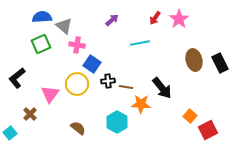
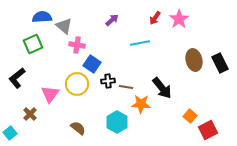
green square: moved 8 px left
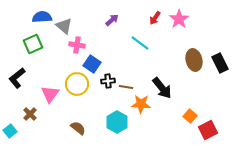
cyan line: rotated 48 degrees clockwise
cyan square: moved 2 px up
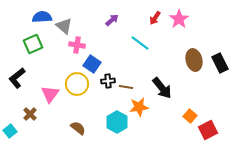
orange star: moved 2 px left, 3 px down; rotated 12 degrees counterclockwise
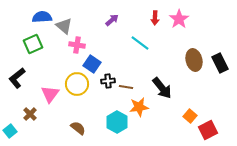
red arrow: rotated 32 degrees counterclockwise
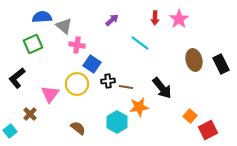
black rectangle: moved 1 px right, 1 px down
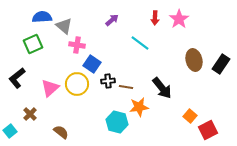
black rectangle: rotated 60 degrees clockwise
pink triangle: moved 6 px up; rotated 12 degrees clockwise
cyan hexagon: rotated 15 degrees counterclockwise
brown semicircle: moved 17 px left, 4 px down
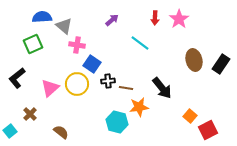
brown line: moved 1 px down
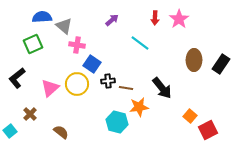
brown ellipse: rotated 15 degrees clockwise
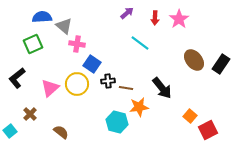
purple arrow: moved 15 px right, 7 px up
pink cross: moved 1 px up
brown ellipse: rotated 40 degrees counterclockwise
